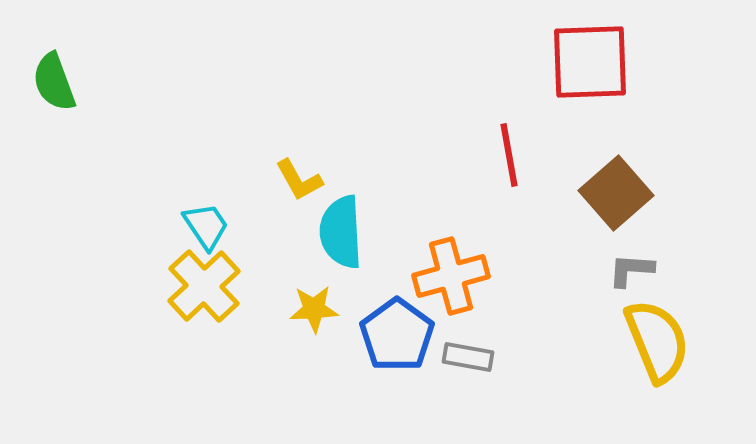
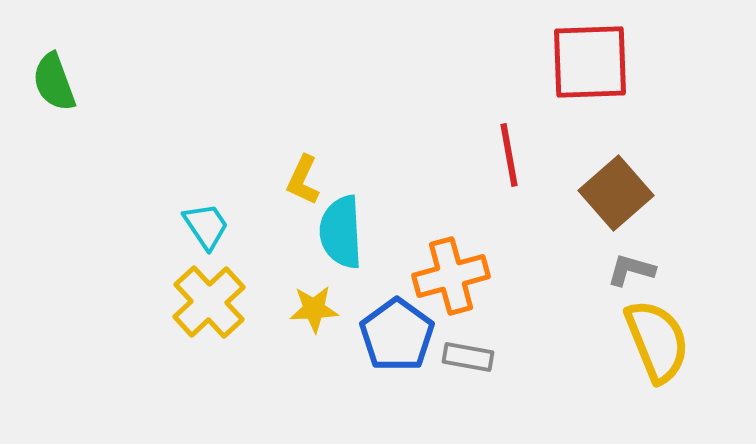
yellow L-shape: moved 4 px right; rotated 54 degrees clockwise
gray L-shape: rotated 12 degrees clockwise
yellow cross: moved 5 px right, 16 px down
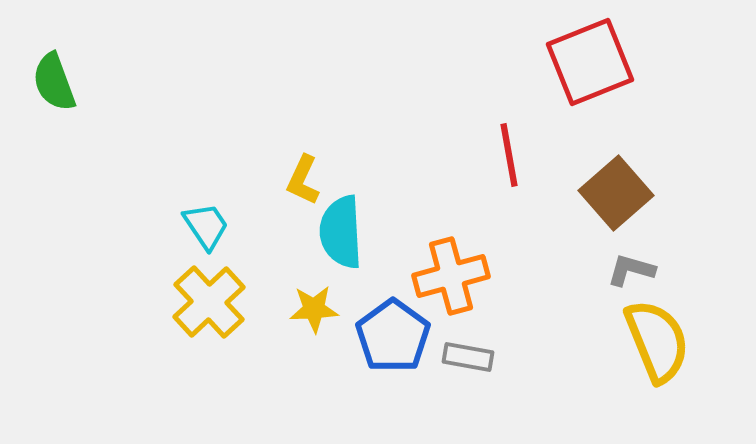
red square: rotated 20 degrees counterclockwise
blue pentagon: moved 4 px left, 1 px down
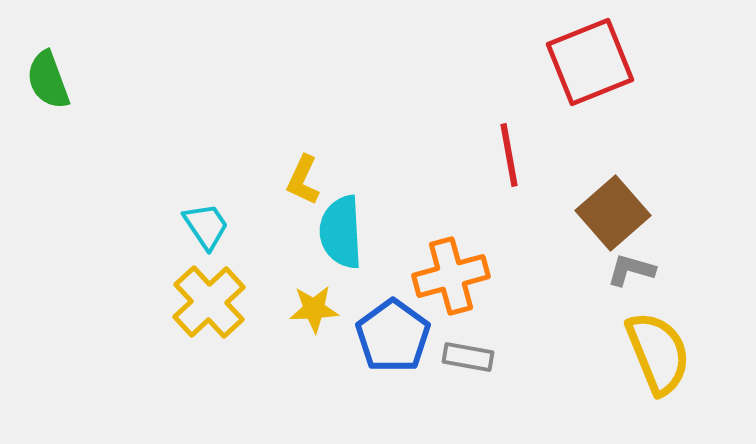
green semicircle: moved 6 px left, 2 px up
brown square: moved 3 px left, 20 px down
yellow semicircle: moved 1 px right, 12 px down
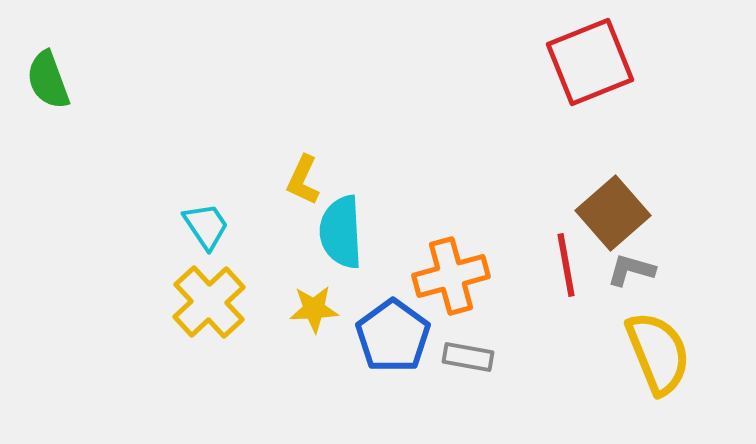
red line: moved 57 px right, 110 px down
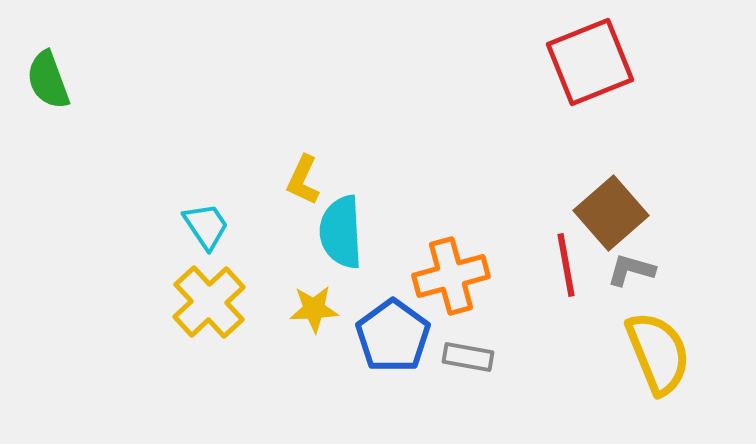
brown square: moved 2 px left
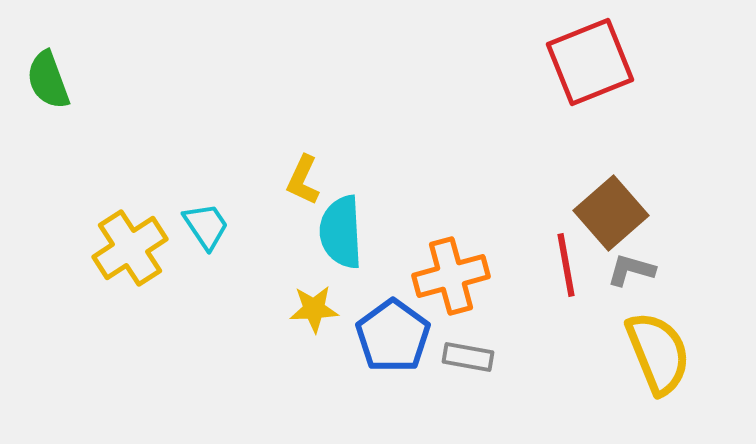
yellow cross: moved 79 px left, 54 px up; rotated 10 degrees clockwise
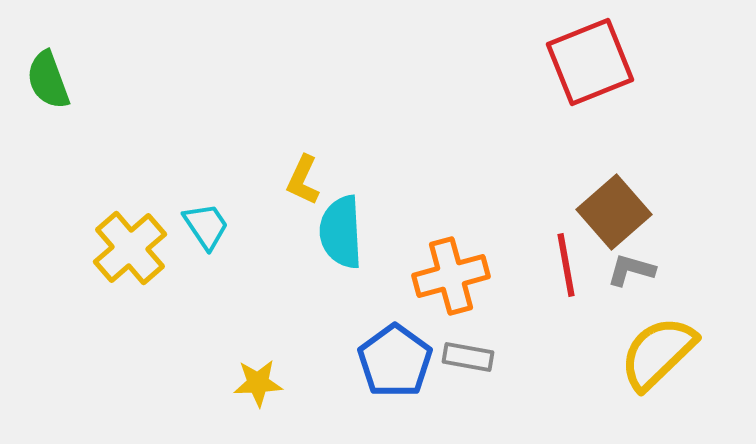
brown square: moved 3 px right, 1 px up
yellow cross: rotated 8 degrees counterclockwise
yellow star: moved 56 px left, 74 px down
blue pentagon: moved 2 px right, 25 px down
yellow semicircle: rotated 112 degrees counterclockwise
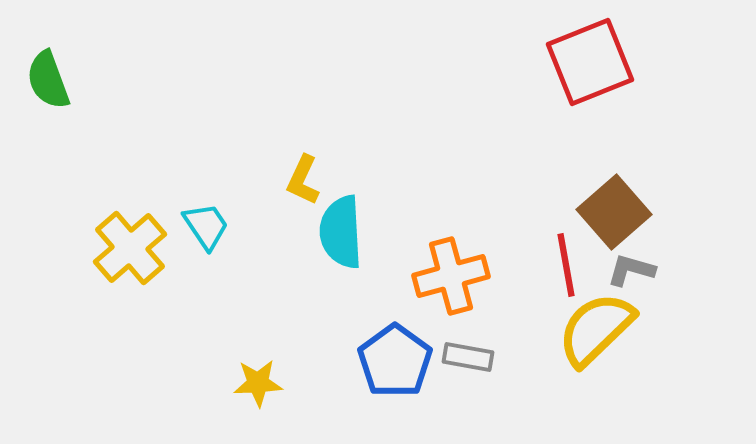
yellow semicircle: moved 62 px left, 24 px up
